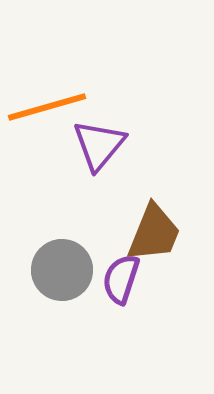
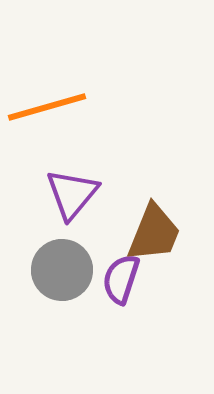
purple triangle: moved 27 px left, 49 px down
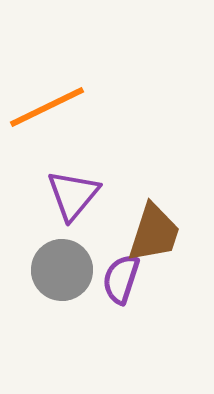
orange line: rotated 10 degrees counterclockwise
purple triangle: moved 1 px right, 1 px down
brown trapezoid: rotated 4 degrees counterclockwise
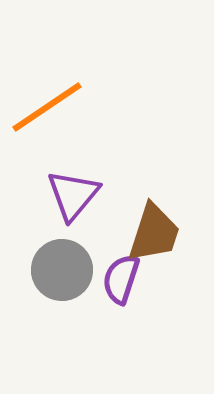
orange line: rotated 8 degrees counterclockwise
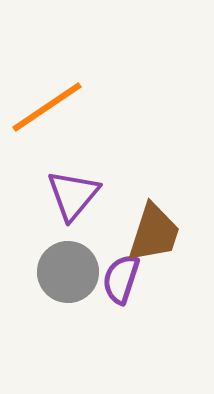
gray circle: moved 6 px right, 2 px down
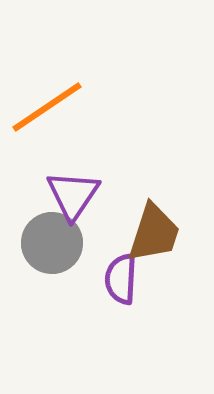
purple triangle: rotated 6 degrees counterclockwise
gray circle: moved 16 px left, 29 px up
purple semicircle: rotated 15 degrees counterclockwise
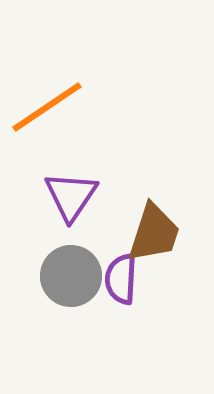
purple triangle: moved 2 px left, 1 px down
gray circle: moved 19 px right, 33 px down
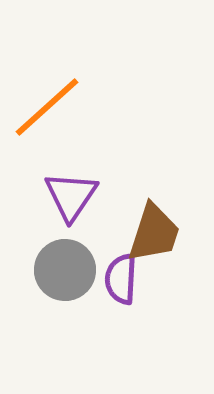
orange line: rotated 8 degrees counterclockwise
gray circle: moved 6 px left, 6 px up
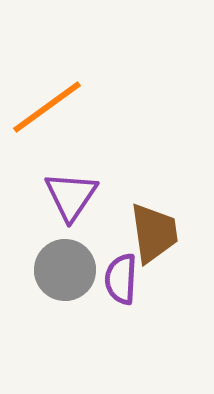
orange line: rotated 6 degrees clockwise
brown trapezoid: rotated 26 degrees counterclockwise
